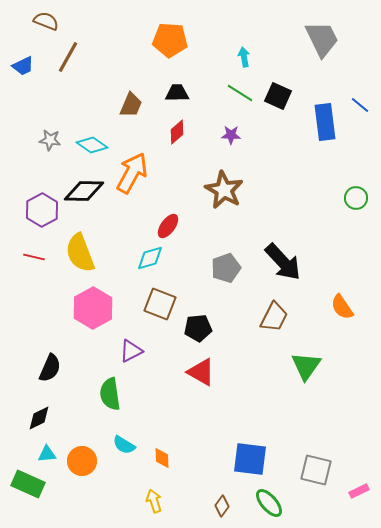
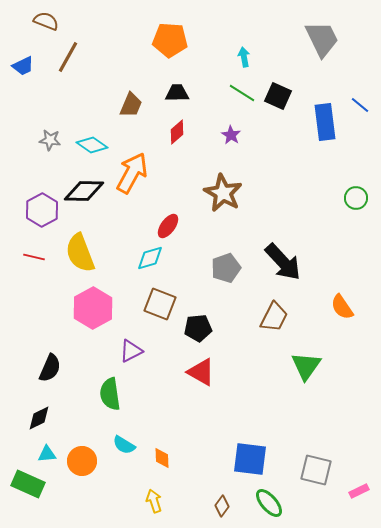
green line at (240, 93): moved 2 px right
purple star at (231, 135): rotated 30 degrees clockwise
brown star at (224, 190): moved 1 px left, 3 px down
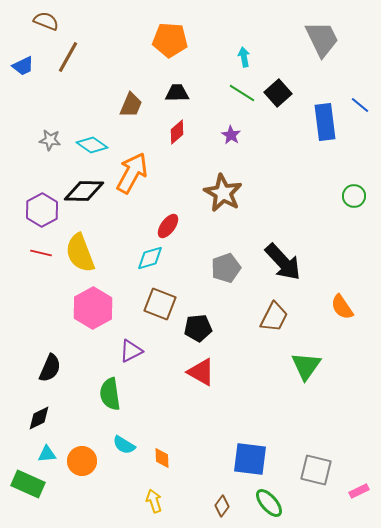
black square at (278, 96): moved 3 px up; rotated 24 degrees clockwise
green circle at (356, 198): moved 2 px left, 2 px up
red line at (34, 257): moved 7 px right, 4 px up
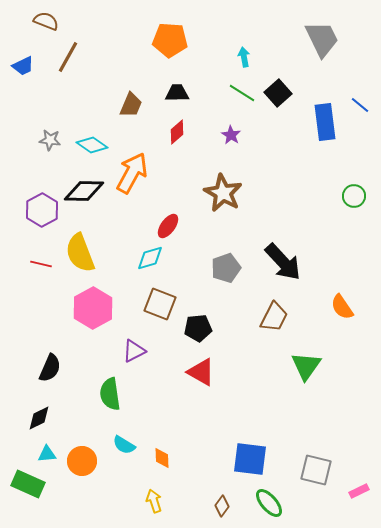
red line at (41, 253): moved 11 px down
purple triangle at (131, 351): moved 3 px right
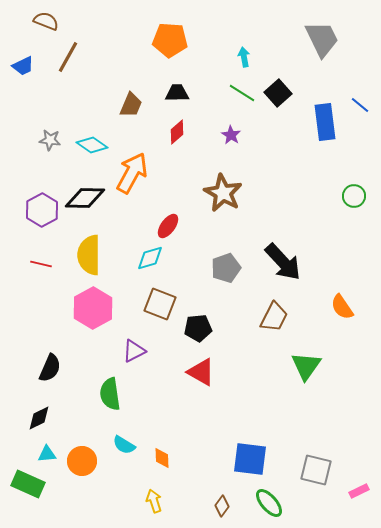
black diamond at (84, 191): moved 1 px right, 7 px down
yellow semicircle at (80, 253): moved 9 px right, 2 px down; rotated 21 degrees clockwise
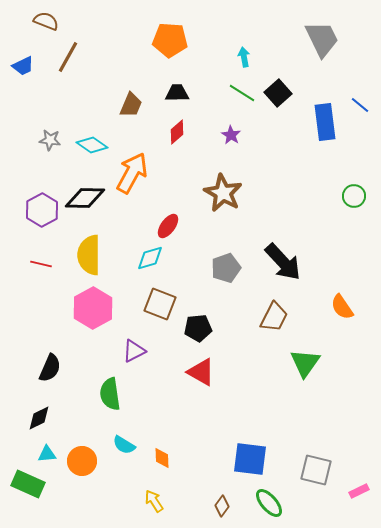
green triangle at (306, 366): moved 1 px left, 3 px up
yellow arrow at (154, 501): rotated 15 degrees counterclockwise
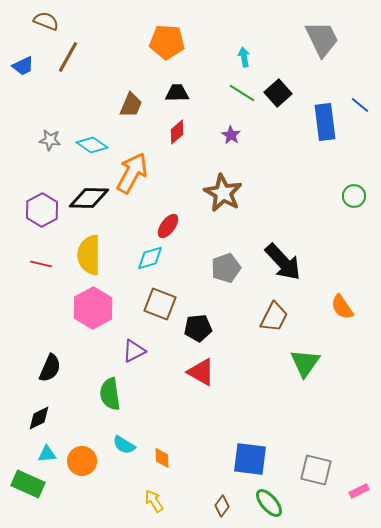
orange pentagon at (170, 40): moved 3 px left, 2 px down
black diamond at (85, 198): moved 4 px right
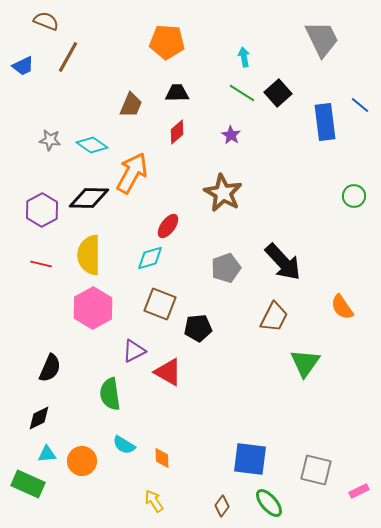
red triangle at (201, 372): moved 33 px left
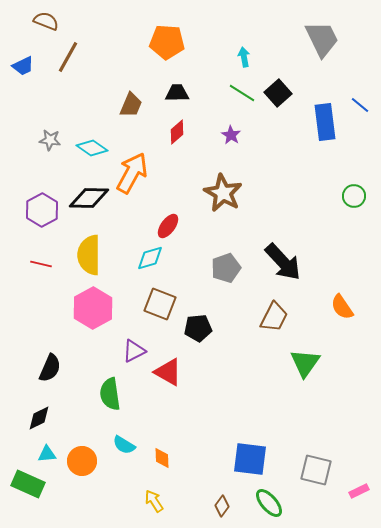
cyan diamond at (92, 145): moved 3 px down
